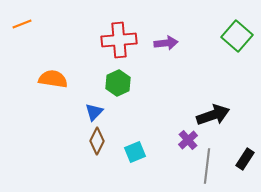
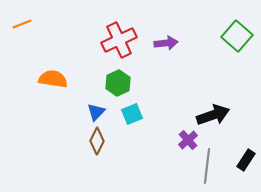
red cross: rotated 20 degrees counterclockwise
blue triangle: moved 2 px right
cyan square: moved 3 px left, 38 px up
black rectangle: moved 1 px right, 1 px down
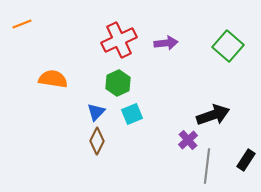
green square: moved 9 px left, 10 px down
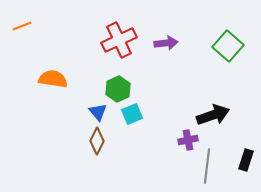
orange line: moved 2 px down
green hexagon: moved 6 px down
blue triangle: moved 2 px right; rotated 24 degrees counterclockwise
purple cross: rotated 30 degrees clockwise
black rectangle: rotated 15 degrees counterclockwise
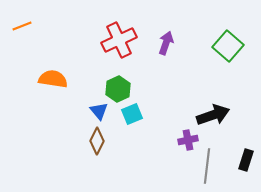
purple arrow: rotated 65 degrees counterclockwise
blue triangle: moved 1 px right, 1 px up
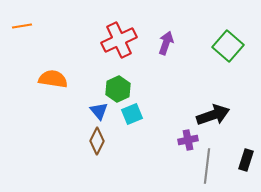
orange line: rotated 12 degrees clockwise
